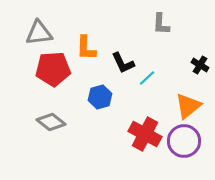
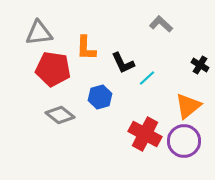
gray L-shape: rotated 130 degrees clockwise
red pentagon: rotated 12 degrees clockwise
gray diamond: moved 9 px right, 7 px up
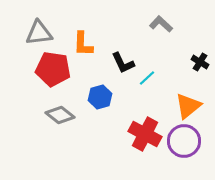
orange L-shape: moved 3 px left, 4 px up
black cross: moved 3 px up
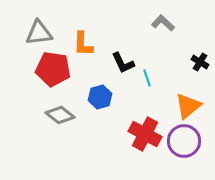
gray L-shape: moved 2 px right, 1 px up
cyan line: rotated 66 degrees counterclockwise
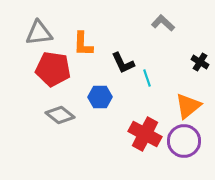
blue hexagon: rotated 15 degrees clockwise
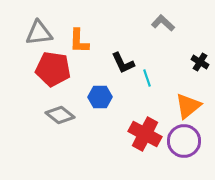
orange L-shape: moved 4 px left, 3 px up
